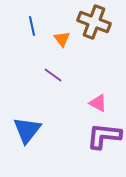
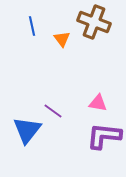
purple line: moved 36 px down
pink triangle: rotated 18 degrees counterclockwise
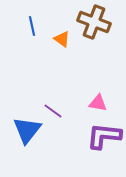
orange triangle: rotated 18 degrees counterclockwise
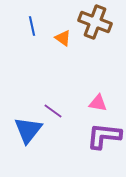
brown cross: moved 1 px right
orange triangle: moved 1 px right, 1 px up
blue triangle: moved 1 px right
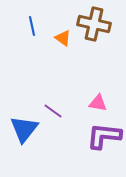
brown cross: moved 1 px left, 2 px down; rotated 8 degrees counterclockwise
blue triangle: moved 4 px left, 1 px up
